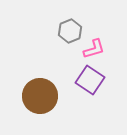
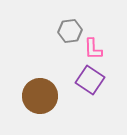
gray hexagon: rotated 15 degrees clockwise
pink L-shape: moved 1 px left; rotated 105 degrees clockwise
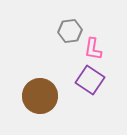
pink L-shape: rotated 10 degrees clockwise
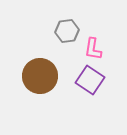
gray hexagon: moved 3 px left
brown circle: moved 20 px up
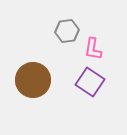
brown circle: moved 7 px left, 4 px down
purple square: moved 2 px down
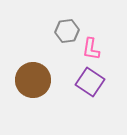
pink L-shape: moved 2 px left
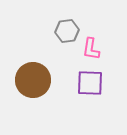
purple square: moved 1 px down; rotated 32 degrees counterclockwise
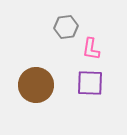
gray hexagon: moved 1 px left, 4 px up
brown circle: moved 3 px right, 5 px down
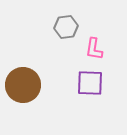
pink L-shape: moved 3 px right
brown circle: moved 13 px left
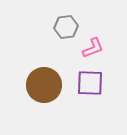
pink L-shape: moved 1 px left, 1 px up; rotated 120 degrees counterclockwise
brown circle: moved 21 px right
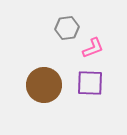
gray hexagon: moved 1 px right, 1 px down
